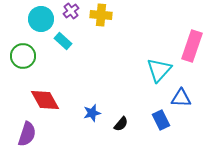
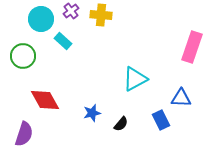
pink rectangle: moved 1 px down
cyan triangle: moved 24 px left, 9 px down; rotated 20 degrees clockwise
purple semicircle: moved 3 px left
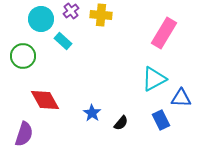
pink rectangle: moved 28 px left, 14 px up; rotated 12 degrees clockwise
cyan triangle: moved 19 px right
blue star: rotated 24 degrees counterclockwise
black semicircle: moved 1 px up
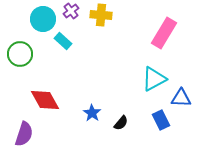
cyan circle: moved 2 px right
green circle: moved 3 px left, 2 px up
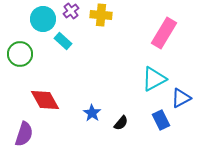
blue triangle: rotated 30 degrees counterclockwise
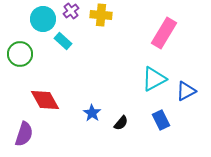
blue triangle: moved 5 px right, 7 px up
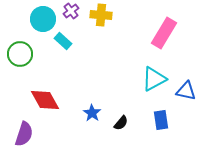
blue triangle: rotated 40 degrees clockwise
blue rectangle: rotated 18 degrees clockwise
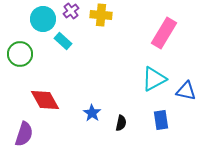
black semicircle: rotated 28 degrees counterclockwise
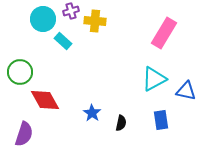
purple cross: rotated 21 degrees clockwise
yellow cross: moved 6 px left, 6 px down
green circle: moved 18 px down
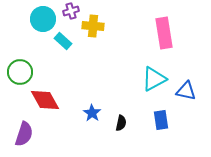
yellow cross: moved 2 px left, 5 px down
pink rectangle: rotated 40 degrees counterclockwise
